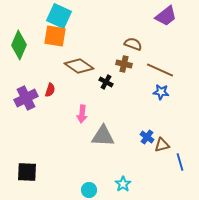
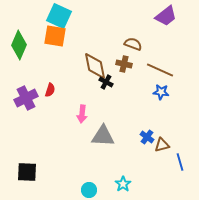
brown diamond: moved 16 px right; rotated 44 degrees clockwise
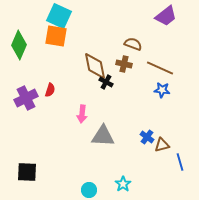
orange square: moved 1 px right
brown line: moved 2 px up
blue star: moved 1 px right, 2 px up
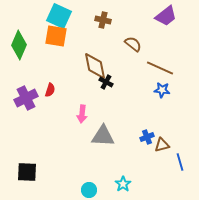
brown semicircle: rotated 18 degrees clockwise
brown cross: moved 21 px left, 44 px up
blue cross: rotated 32 degrees clockwise
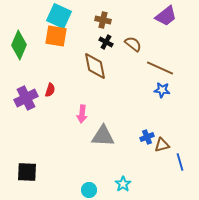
black cross: moved 40 px up
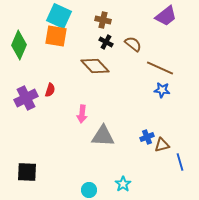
brown diamond: rotated 32 degrees counterclockwise
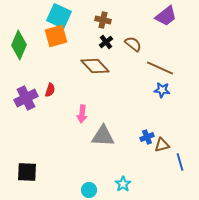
orange square: rotated 25 degrees counterclockwise
black cross: rotated 24 degrees clockwise
